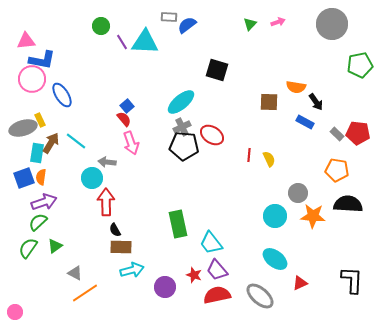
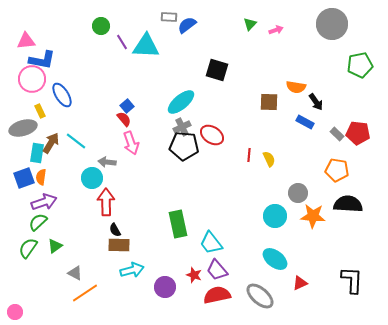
pink arrow at (278, 22): moved 2 px left, 8 px down
cyan triangle at (145, 42): moved 1 px right, 4 px down
yellow rectangle at (40, 120): moved 9 px up
brown rectangle at (121, 247): moved 2 px left, 2 px up
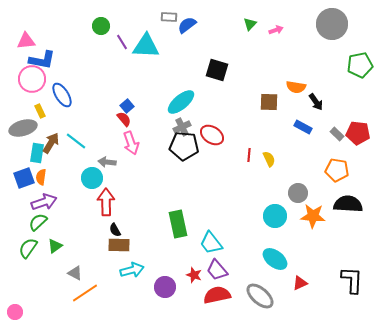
blue rectangle at (305, 122): moved 2 px left, 5 px down
